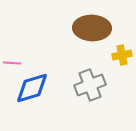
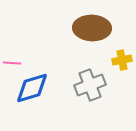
yellow cross: moved 5 px down
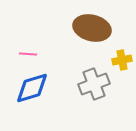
brown ellipse: rotated 12 degrees clockwise
pink line: moved 16 px right, 9 px up
gray cross: moved 4 px right, 1 px up
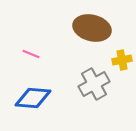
pink line: moved 3 px right; rotated 18 degrees clockwise
gray cross: rotated 8 degrees counterclockwise
blue diamond: moved 1 px right, 10 px down; rotated 21 degrees clockwise
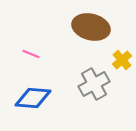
brown ellipse: moved 1 px left, 1 px up
yellow cross: rotated 30 degrees counterclockwise
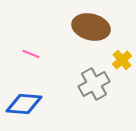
blue diamond: moved 9 px left, 6 px down
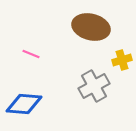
yellow cross: rotated 24 degrees clockwise
gray cross: moved 2 px down
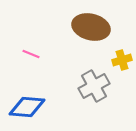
blue diamond: moved 3 px right, 3 px down
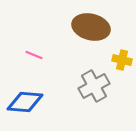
pink line: moved 3 px right, 1 px down
yellow cross: rotated 30 degrees clockwise
blue diamond: moved 2 px left, 5 px up
